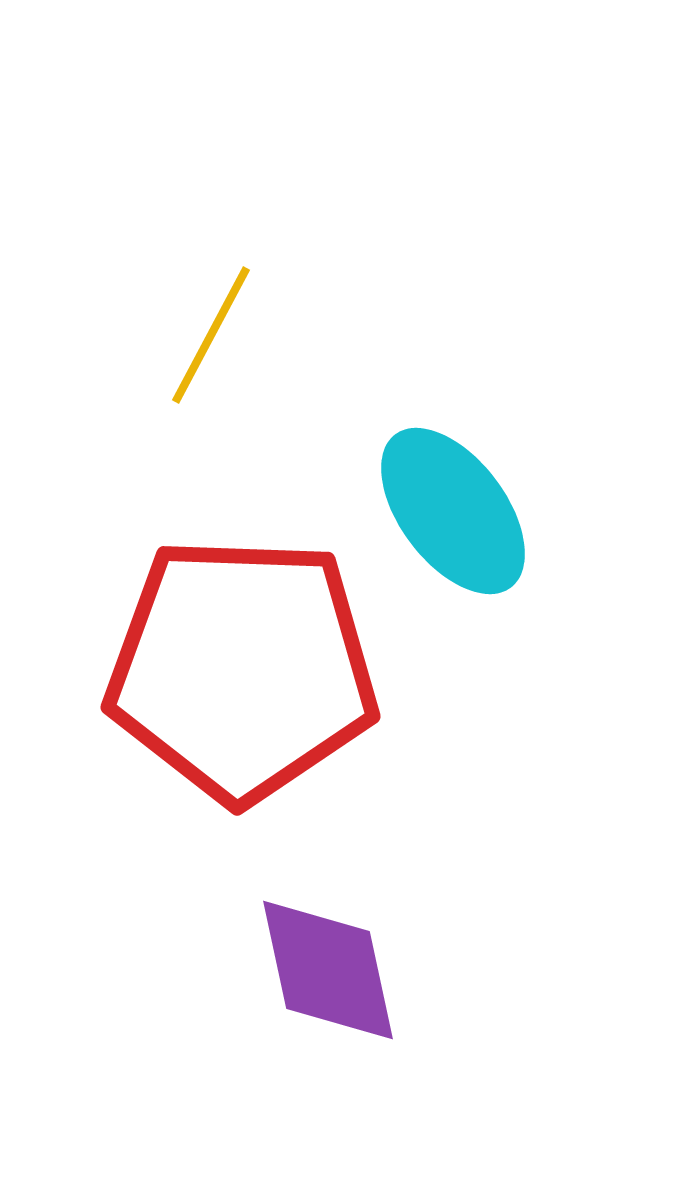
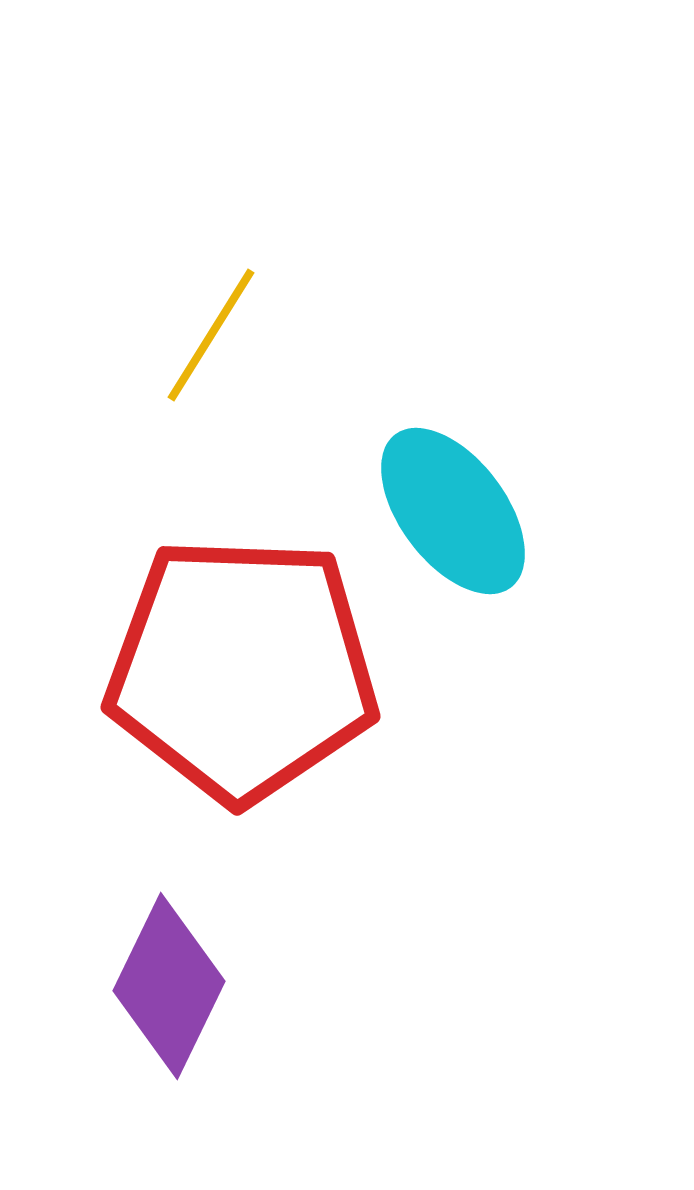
yellow line: rotated 4 degrees clockwise
purple diamond: moved 159 px left, 16 px down; rotated 38 degrees clockwise
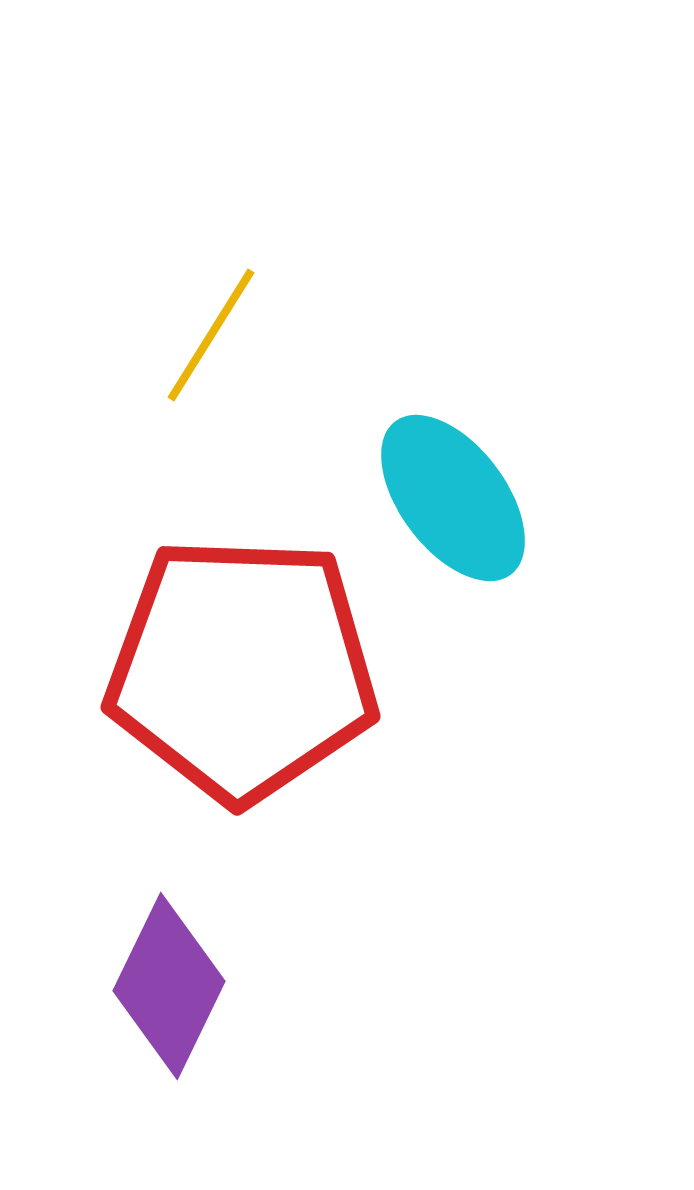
cyan ellipse: moved 13 px up
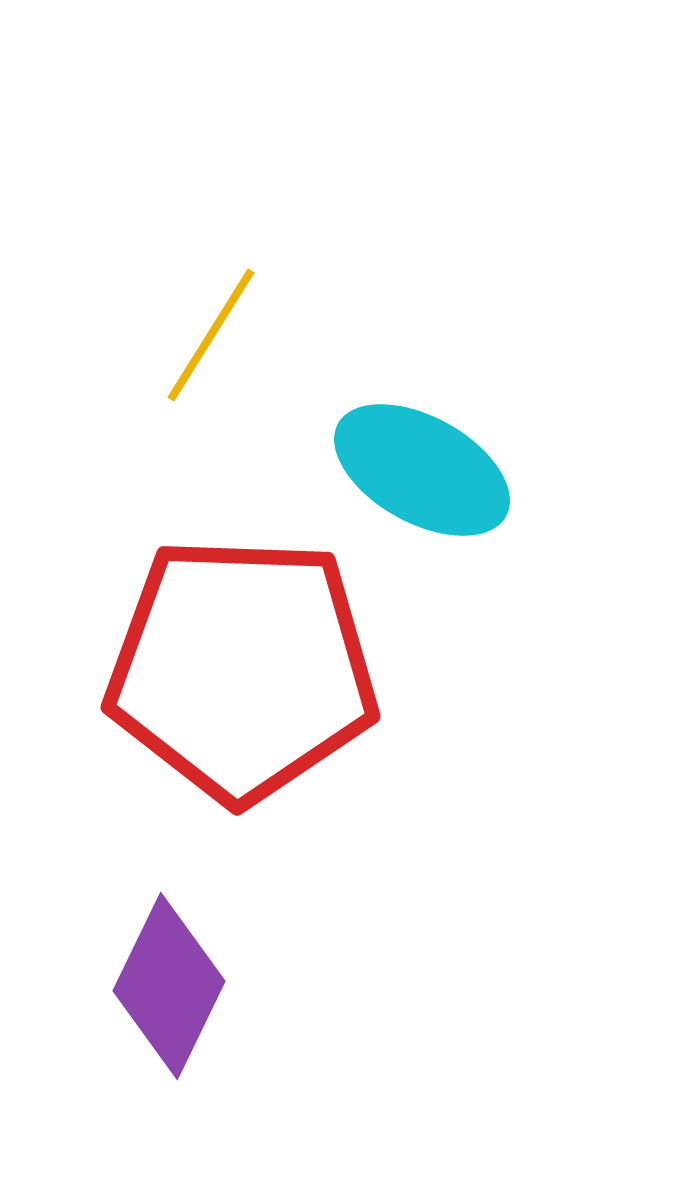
cyan ellipse: moved 31 px left, 28 px up; rotated 24 degrees counterclockwise
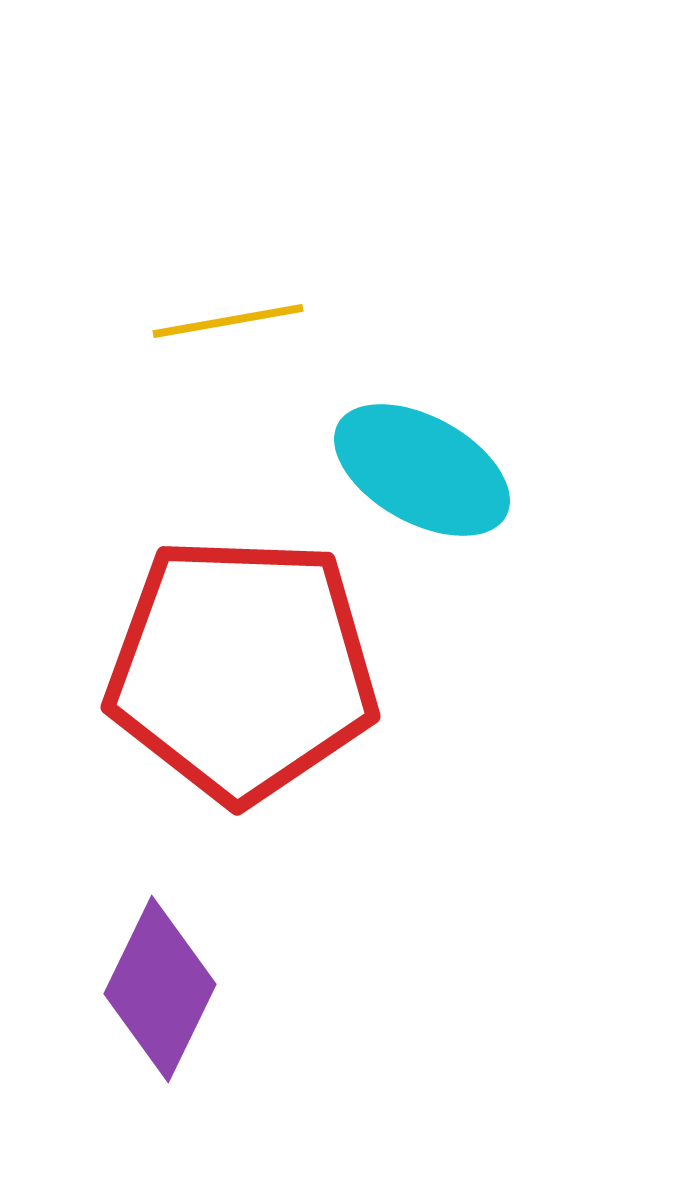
yellow line: moved 17 px right, 14 px up; rotated 48 degrees clockwise
purple diamond: moved 9 px left, 3 px down
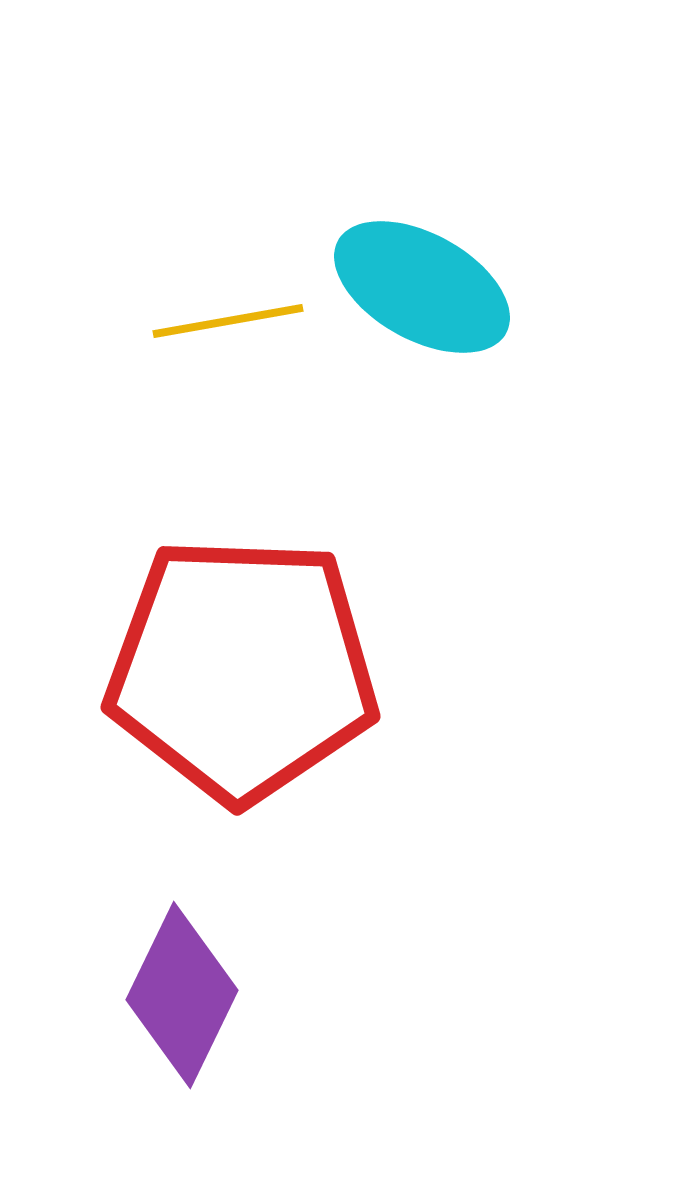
cyan ellipse: moved 183 px up
purple diamond: moved 22 px right, 6 px down
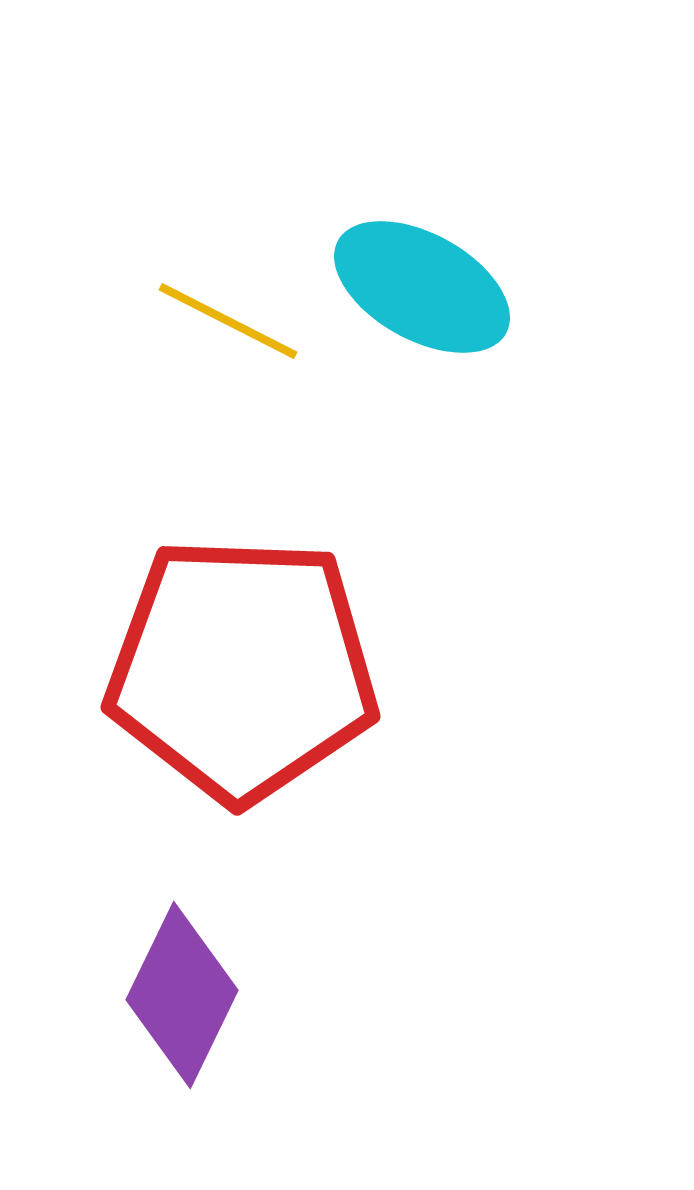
yellow line: rotated 37 degrees clockwise
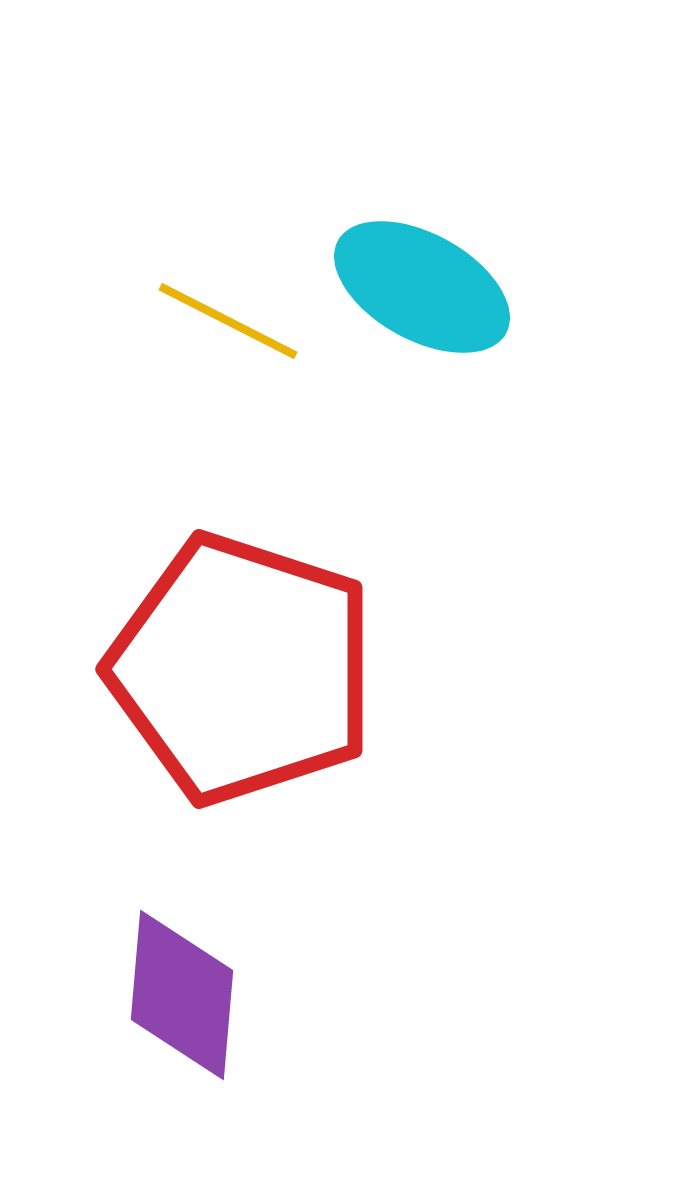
red pentagon: rotated 16 degrees clockwise
purple diamond: rotated 21 degrees counterclockwise
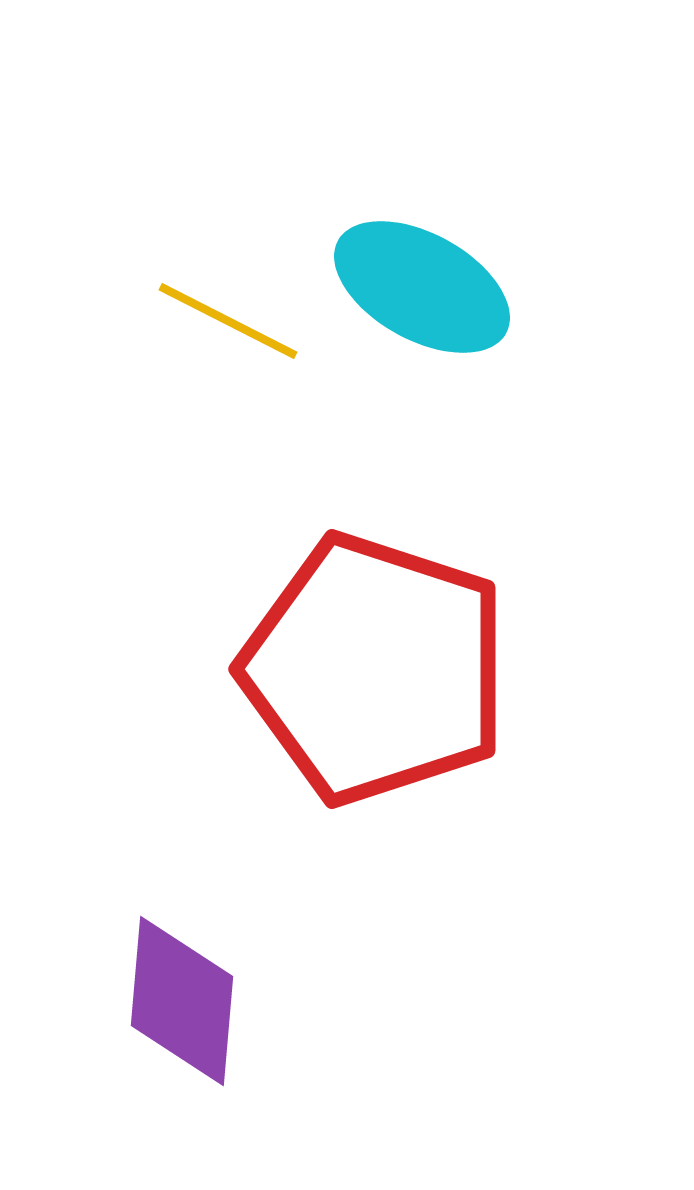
red pentagon: moved 133 px right
purple diamond: moved 6 px down
